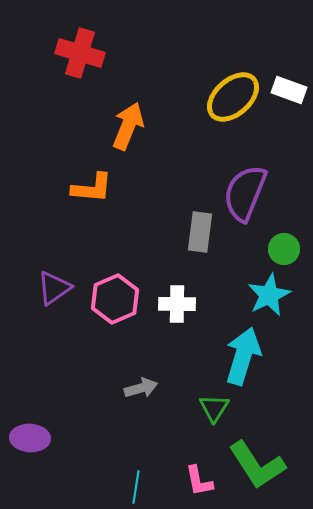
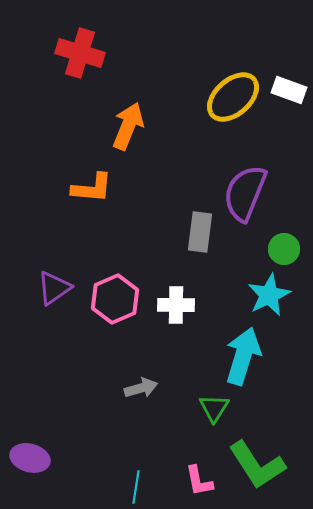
white cross: moved 1 px left, 1 px down
purple ellipse: moved 20 px down; rotated 12 degrees clockwise
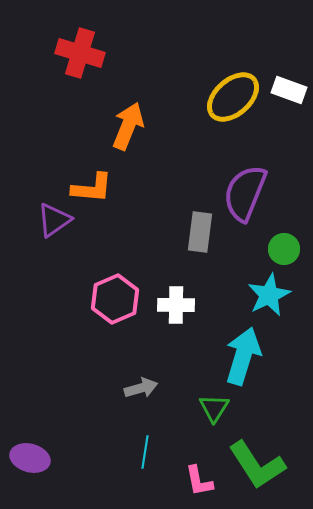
purple triangle: moved 68 px up
cyan line: moved 9 px right, 35 px up
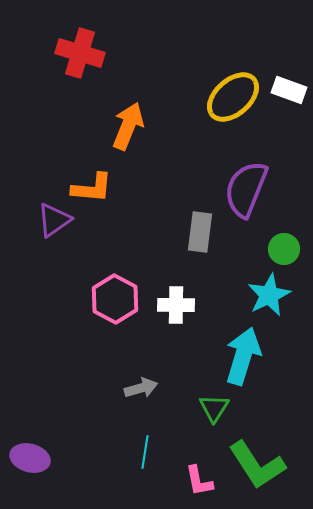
purple semicircle: moved 1 px right, 4 px up
pink hexagon: rotated 9 degrees counterclockwise
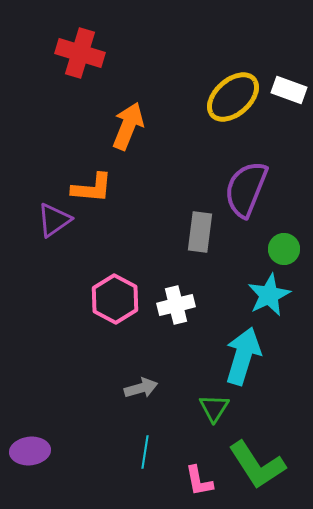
white cross: rotated 15 degrees counterclockwise
purple ellipse: moved 7 px up; rotated 21 degrees counterclockwise
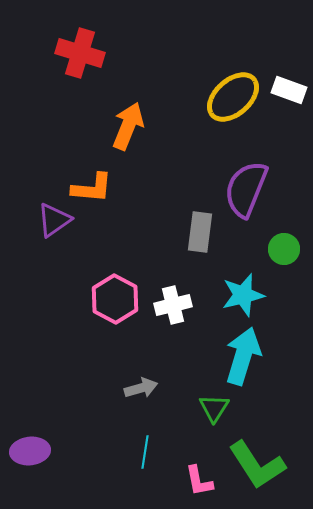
cyan star: moved 26 px left; rotated 12 degrees clockwise
white cross: moved 3 px left
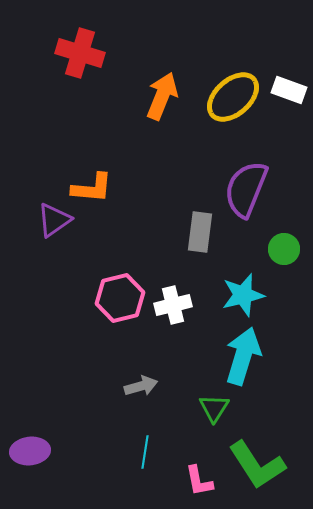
orange arrow: moved 34 px right, 30 px up
pink hexagon: moved 5 px right, 1 px up; rotated 18 degrees clockwise
gray arrow: moved 2 px up
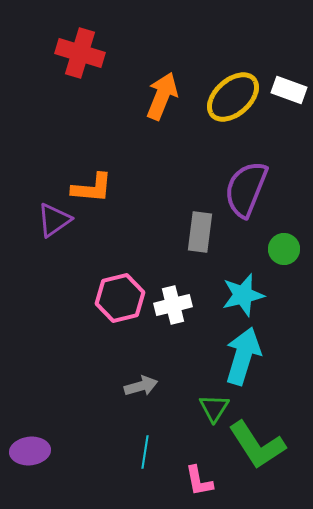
green L-shape: moved 20 px up
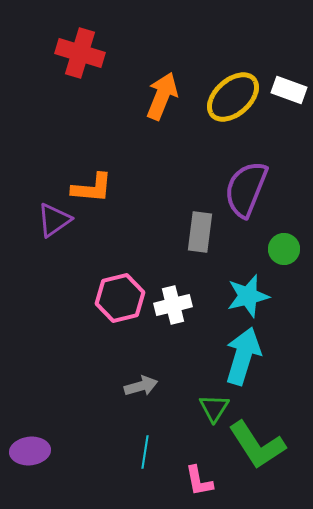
cyan star: moved 5 px right, 1 px down
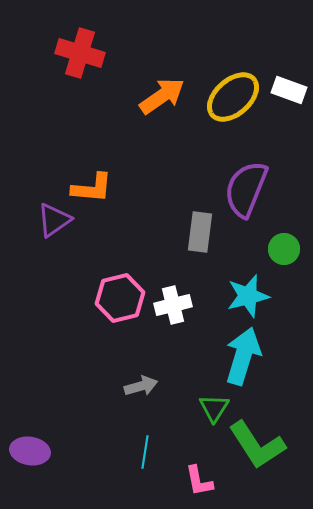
orange arrow: rotated 33 degrees clockwise
purple ellipse: rotated 15 degrees clockwise
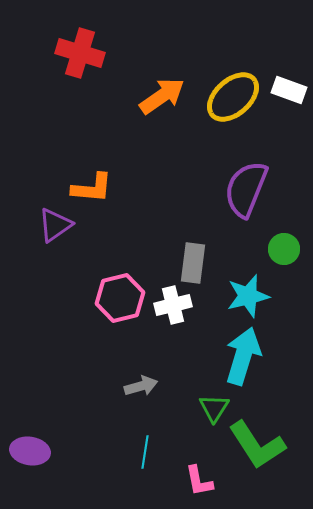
purple triangle: moved 1 px right, 5 px down
gray rectangle: moved 7 px left, 31 px down
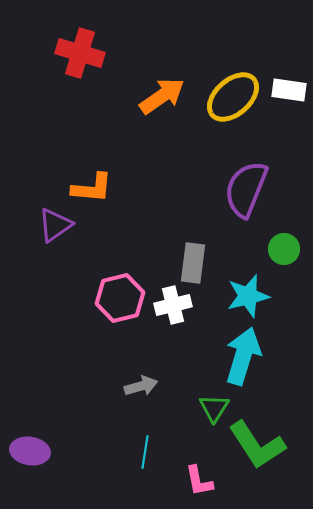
white rectangle: rotated 12 degrees counterclockwise
